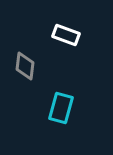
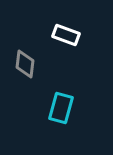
gray diamond: moved 2 px up
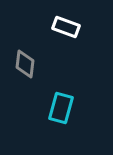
white rectangle: moved 8 px up
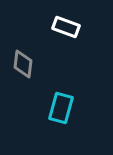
gray diamond: moved 2 px left
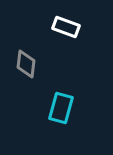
gray diamond: moved 3 px right
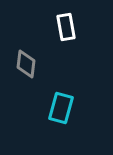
white rectangle: rotated 60 degrees clockwise
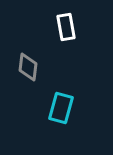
gray diamond: moved 2 px right, 3 px down
